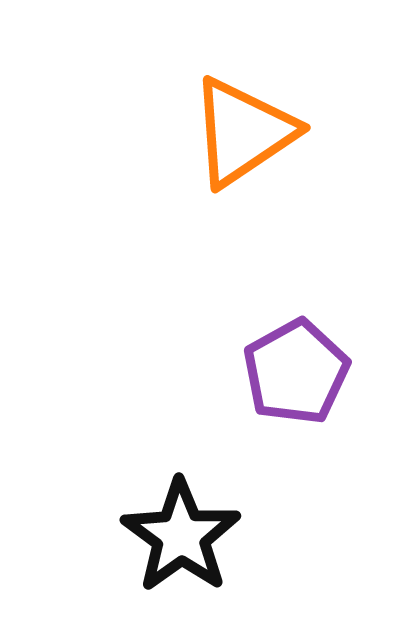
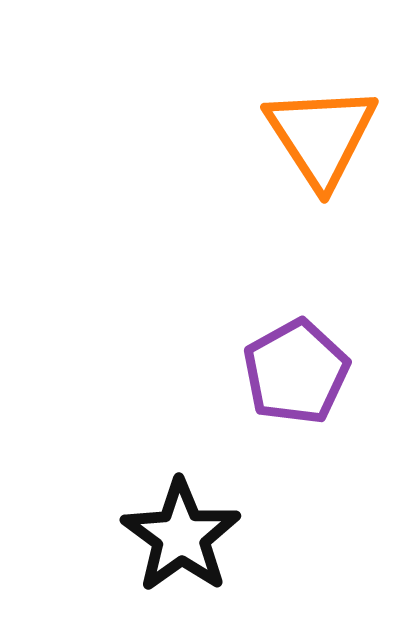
orange triangle: moved 78 px right, 4 px down; rotated 29 degrees counterclockwise
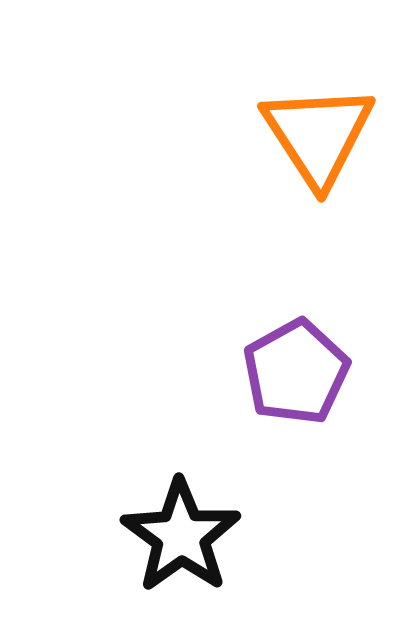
orange triangle: moved 3 px left, 1 px up
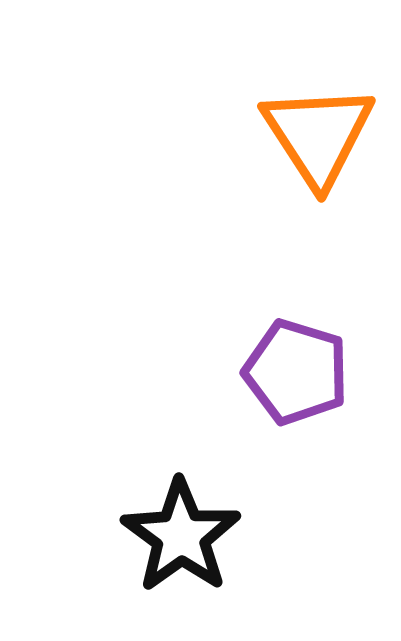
purple pentagon: rotated 26 degrees counterclockwise
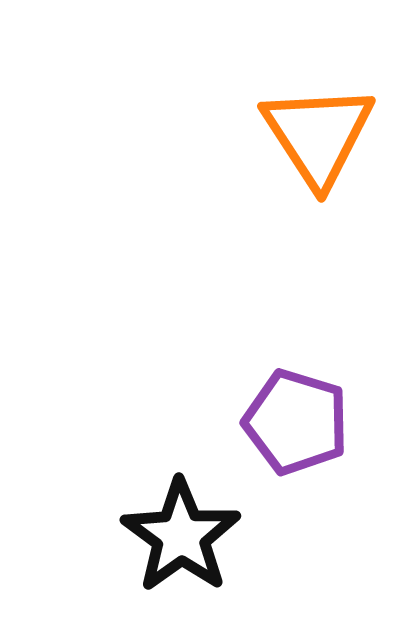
purple pentagon: moved 50 px down
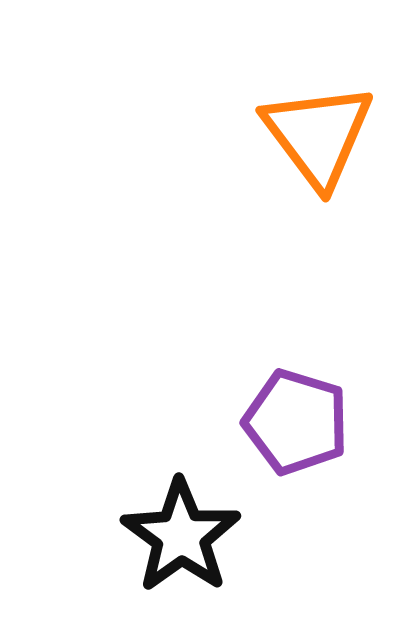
orange triangle: rotated 4 degrees counterclockwise
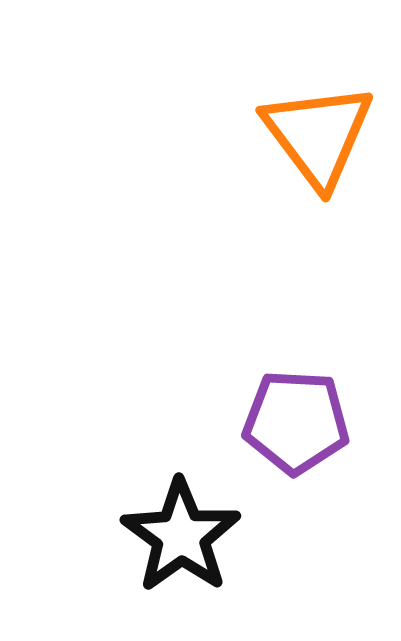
purple pentagon: rotated 14 degrees counterclockwise
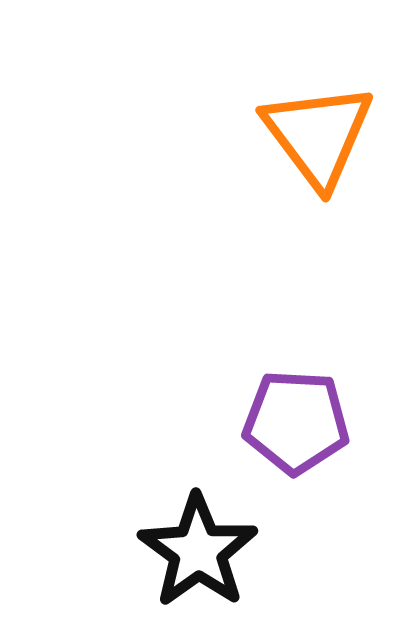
black star: moved 17 px right, 15 px down
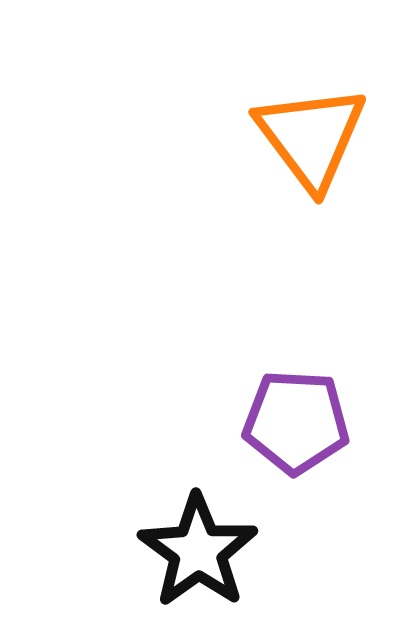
orange triangle: moved 7 px left, 2 px down
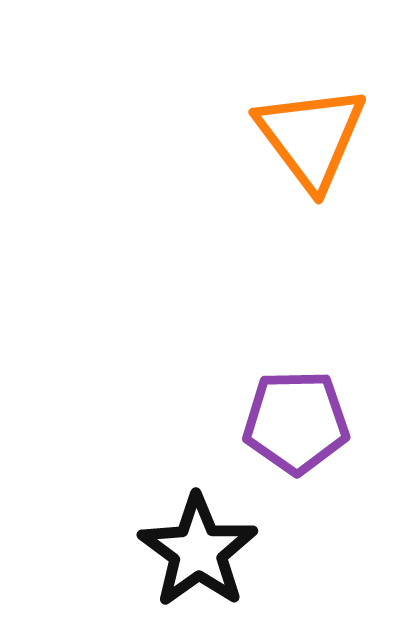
purple pentagon: rotated 4 degrees counterclockwise
